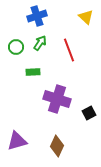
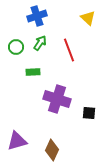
yellow triangle: moved 2 px right, 1 px down
black square: rotated 32 degrees clockwise
brown diamond: moved 5 px left, 4 px down
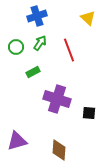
green rectangle: rotated 24 degrees counterclockwise
brown diamond: moved 7 px right; rotated 20 degrees counterclockwise
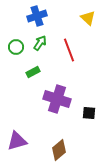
brown diamond: rotated 45 degrees clockwise
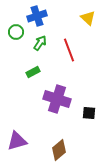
green circle: moved 15 px up
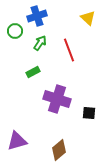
green circle: moved 1 px left, 1 px up
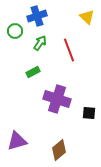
yellow triangle: moved 1 px left, 1 px up
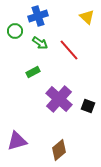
blue cross: moved 1 px right
green arrow: rotated 91 degrees clockwise
red line: rotated 20 degrees counterclockwise
purple cross: moved 2 px right; rotated 24 degrees clockwise
black square: moved 1 px left, 7 px up; rotated 16 degrees clockwise
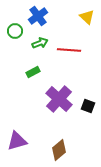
blue cross: rotated 18 degrees counterclockwise
green arrow: rotated 56 degrees counterclockwise
red line: rotated 45 degrees counterclockwise
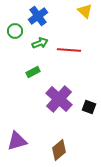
yellow triangle: moved 2 px left, 6 px up
black square: moved 1 px right, 1 px down
